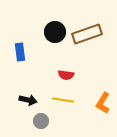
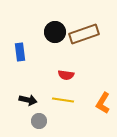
brown rectangle: moved 3 px left
gray circle: moved 2 px left
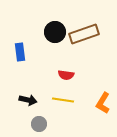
gray circle: moved 3 px down
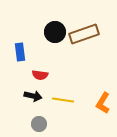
red semicircle: moved 26 px left
black arrow: moved 5 px right, 4 px up
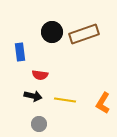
black circle: moved 3 px left
yellow line: moved 2 px right
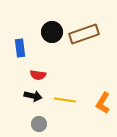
blue rectangle: moved 4 px up
red semicircle: moved 2 px left
